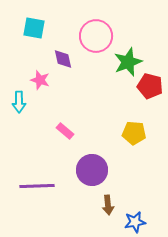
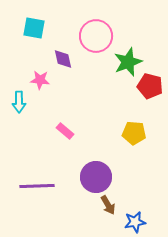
pink star: rotated 12 degrees counterclockwise
purple circle: moved 4 px right, 7 px down
brown arrow: rotated 24 degrees counterclockwise
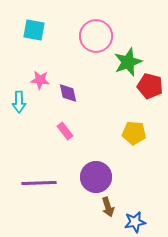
cyan square: moved 2 px down
purple diamond: moved 5 px right, 34 px down
pink rectangle: rotated 12 degrees clockwise
purple line: moved 2 px right, 3 px up
brown arrow: moved 2 px down; rotated 12 degrees clockwise
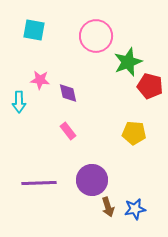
pink rectangle: moved 3 px right
purple circle: moved 4 px left, 3 px down
blue star: moved 13 px up
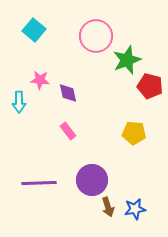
cyan square: rotated 30 degrees clockwise
green star: moved 1 px left, 2 px up
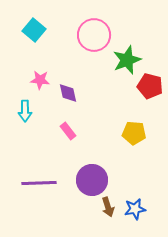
pink circle: moved 2 px left, 1 px up
cyan arrow: moved 6 px right, 9 px down
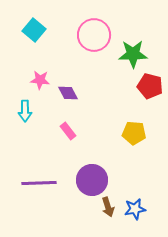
green star: moved 6 px right, 6 px up; rotated 20 degrees clockwise
purple diamond: rotated 15 degrees counterclockwise
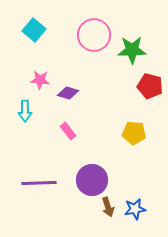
green star: moved 1 px left, 4 px up
purple diamond: rotated 45 degrees counterclockwise
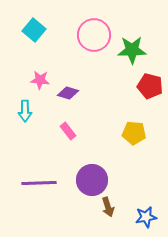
blue star: moved 11 px right, 8 px down
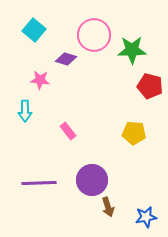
purple diamond: moved 2 px left, 34 px up
